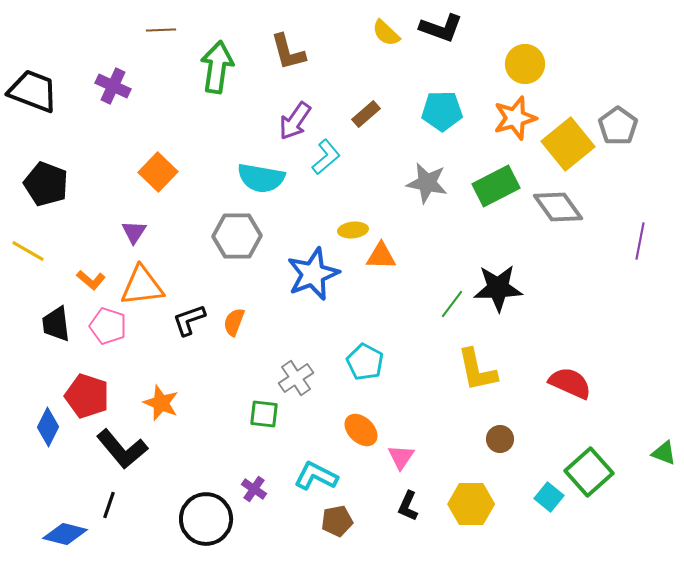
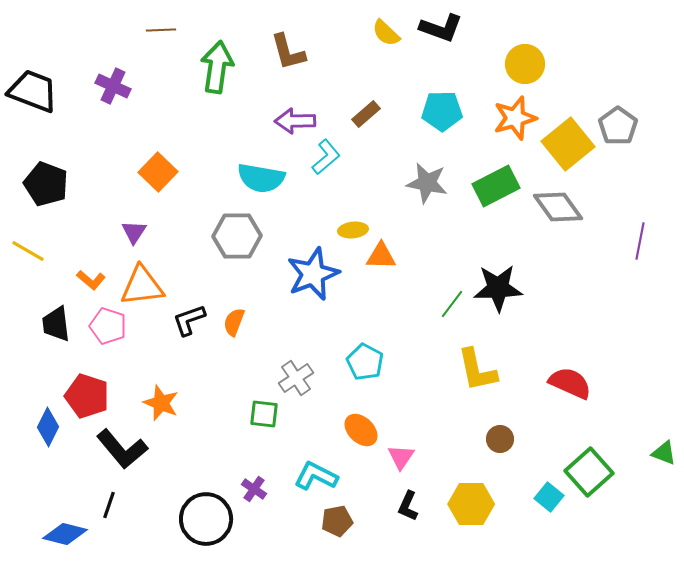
purple arrow at (295, 121): rotated 54 degrees clockwise
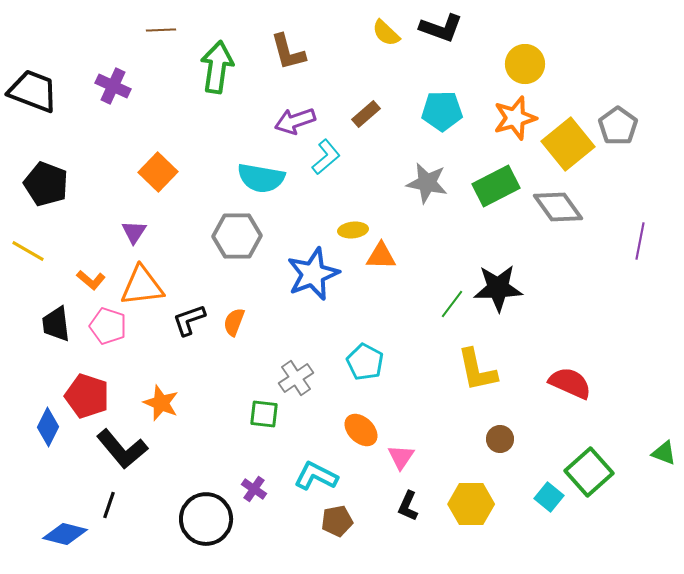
purple arrow at (295, 121): rotated 18 degrees counterclockwise
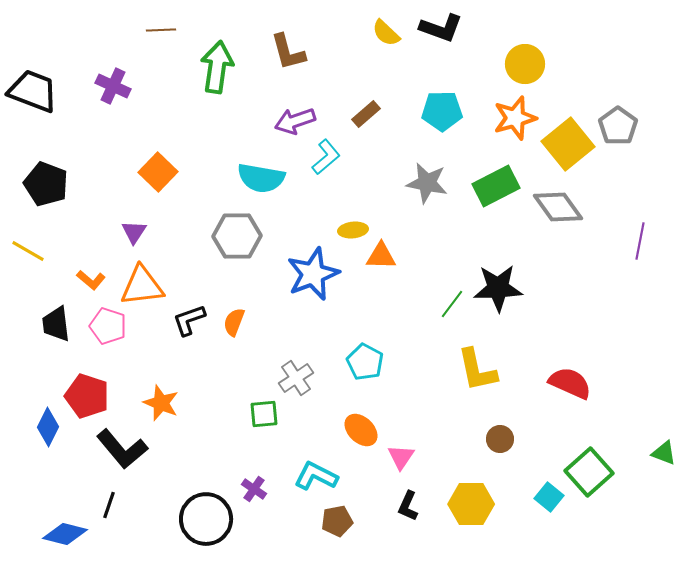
green square at (264, 414): rotated 12 degrees counterclockwise
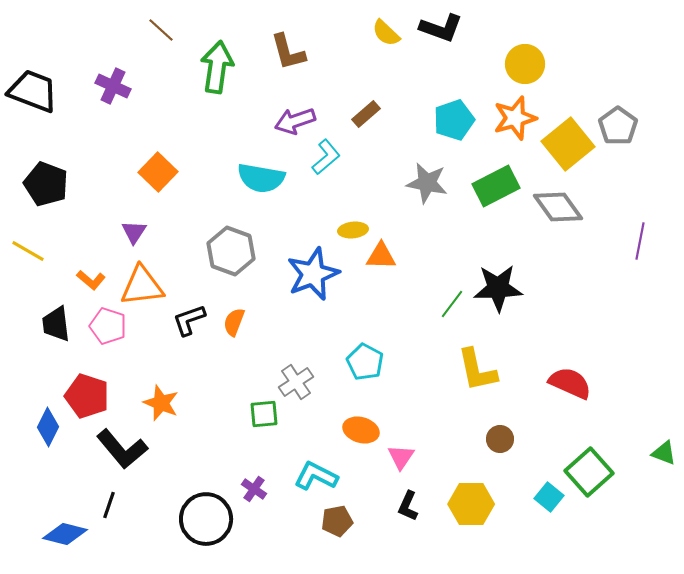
brown line at (161, 30): rotated 44 degrees clockwise
cyan pentagon at (442, 111): moved 12 px right, 9 px down; rotated 18 degrees counterclockwise
gray hexagon at (237, 236): moved 6 px left, 15 px down; rotated 21 degrees clockwise
gray cross at (296, 378): moved 4 px down
orange ellipse at (361, 430): rotated 28 degrees counterclockwise
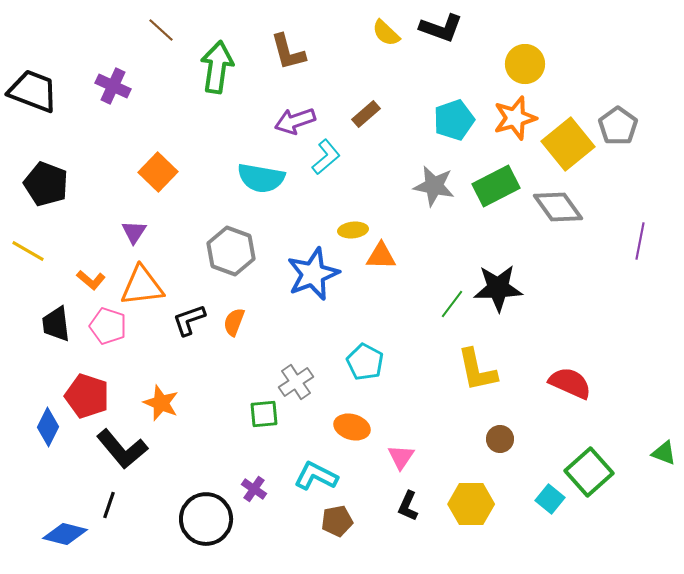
gray star at (427, 183): moved 7 px right, 3 px down
orange ellipse at (361, 430): moved 9 px left, 3 px up
cyan square at (549, 497): moved 1 px right, 2 px down
